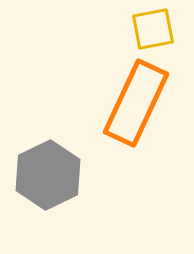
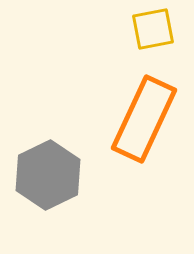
orange rectangle: moved 8 px right, 16 px down
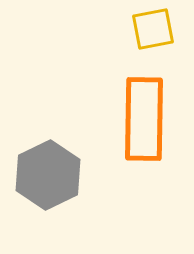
orange rectangle: rotated 24 degrees counterclockwise
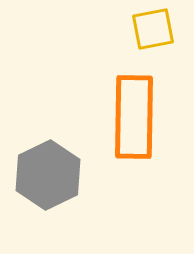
orange rectangle: moved 10 px left, 2 px up
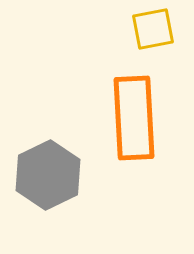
orange rectangle: moved 1 px down; rotated 4 degrees counterclockwise
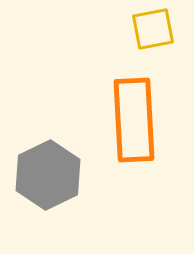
orange rectangle: moved 2 px down
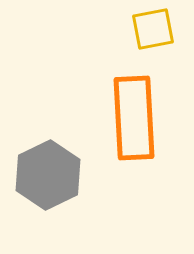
orange rectangle: moved 2 px up
